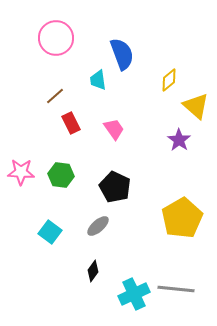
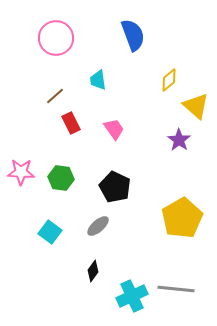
blue semicircle: moved 11 px right, 19 px up
green hexagon: moved 3 px down
cyan cross: moved 2 px left, 2 px down
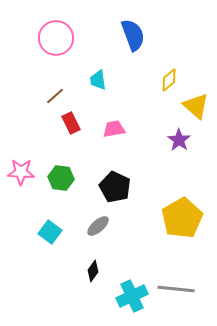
pink trapezoid: rotated 65 degrees counterclockwise
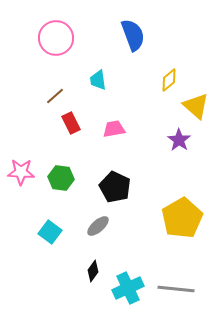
cyan cross: moved 4 px left, 8 px up
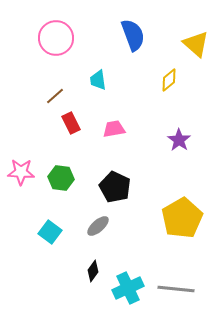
yellow triangle: moved 62 px up
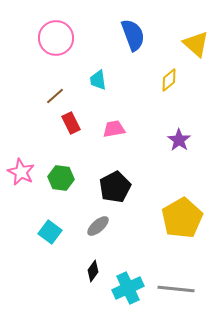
pink star: rotated 24 degrees clockwise
black pentagon: rotated 20 degrees clockwise
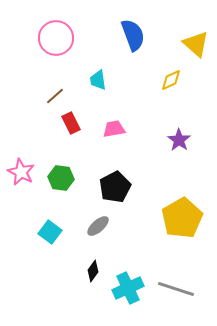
yellow diamond: moved 2 px right; rotated 15 degrees clockwise
gray line: rotated 12 degrees clockwise
